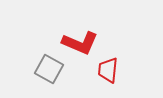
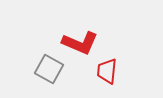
red trapezoid: moved 1 px left, 1 px down
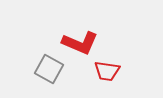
red trapezoid: rotated 88 degrees counterclockwise
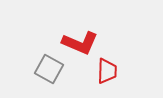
red trapezoid: rotated 96 degrees counterclockwise
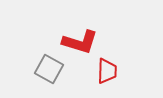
red L-shape: moved 1 px up; rotated 6 degrees counterclockwise
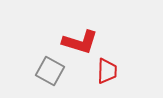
gray square: moved 1 px right, 2 px down
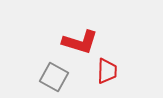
gray square: moved 4 px right, 6 px down
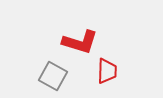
gray square: moved 1 px left, 1 px up
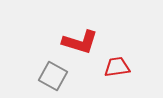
red trapezoid: moved 10 px right, 4 px up; rotated 100 degrees counterclockwise
